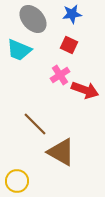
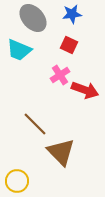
gray ellipse: moved 1 px up
brown triangle: rotated 16 degrees clockwise
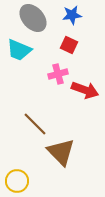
blue star: moved 1 px down
pink cross: moved 2 px left, 1 px up; rotated 18 degrees clockwise
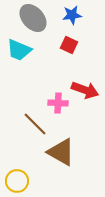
pink cross: moved 29 px down; rotated 18 degrees clockwise
brown triangle: rotated 16 degrees counterclockwise
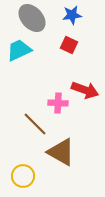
gray ellipse: moved 1 px left
cyan trapezoid: rotated 132 degrees clockwise
yellow circle: moved 6 px right, 5 px up
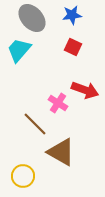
red square: moved 4 px right, 2 px down
cyan trapezoid: rotated 24 degrees counterclockwise
pink cross: rotated 30 degrees clockwise
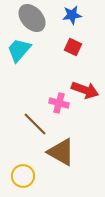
pink cross: moved 1 px right; rotated 18 degrees counterclockwise
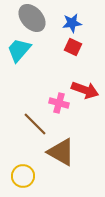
blue star: moved 8 px down
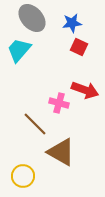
red square: moved 6 px right
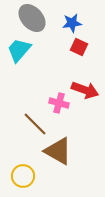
brown triangle: moved 3 px left, 1 px up
